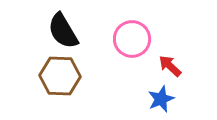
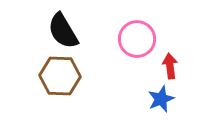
pink circle: moved 5 px right
red arrow: rotated 40 degrees clockwise
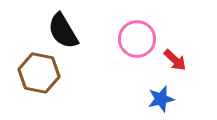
red arrow: moved 5 px right, 6 px up; rotated 140 degrees clockwise
brown hexagon: moved 21 px left, 3 px up; rotated 9 degrees clockwise
blue star: rotated 8 degrees clockwise
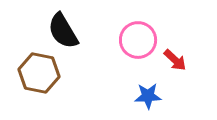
pink circle: moved 1 px right, 1 px down
blue star: moved 13 px left, 3 px up; rotated 12 degrees clockwise
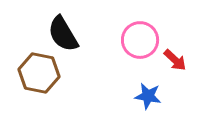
black semicircle: moved 3 px down
pink circle: moved 2 px right
blue star: rotated 12 degrees clockwise
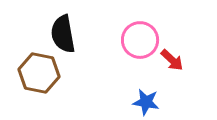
black semicircle: rotated 21 degrees clockwise
red arrow: moved 3 px left
blue star: moved 2 px left, 6 px down
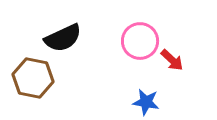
black semicircle: moved 4 px down; rotated 105 degrees counterclockwise
pink circle: moved 1 px down
brown hexagon: moved 6 px left, 5 px down
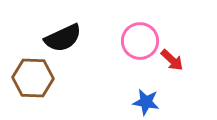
brown hexagon: rotated 9 degrees counterclockwise
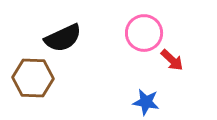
pink circle: moved 4 px right, 8 px up
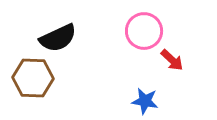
pink circle: moved 2 px up
black semicircle: moved 5 px left
blue star: moved 1 px left, 1 px up
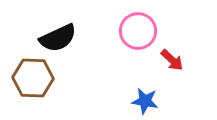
pink circle: moved 6 px left
